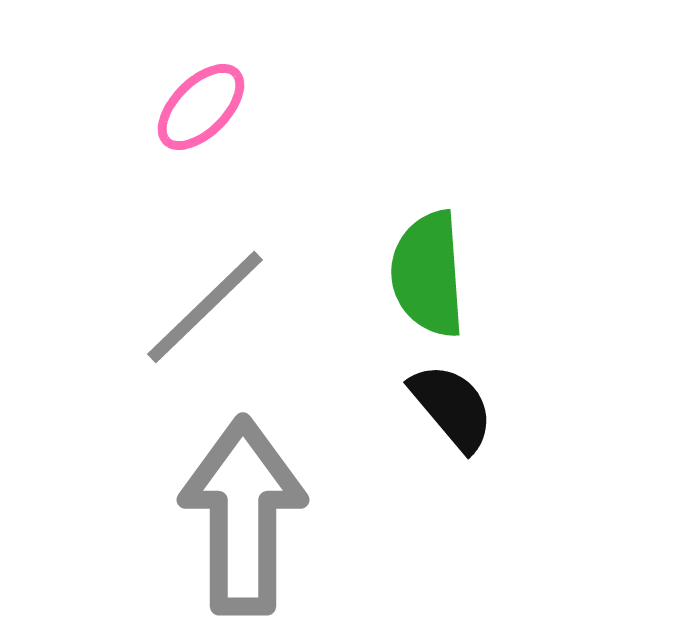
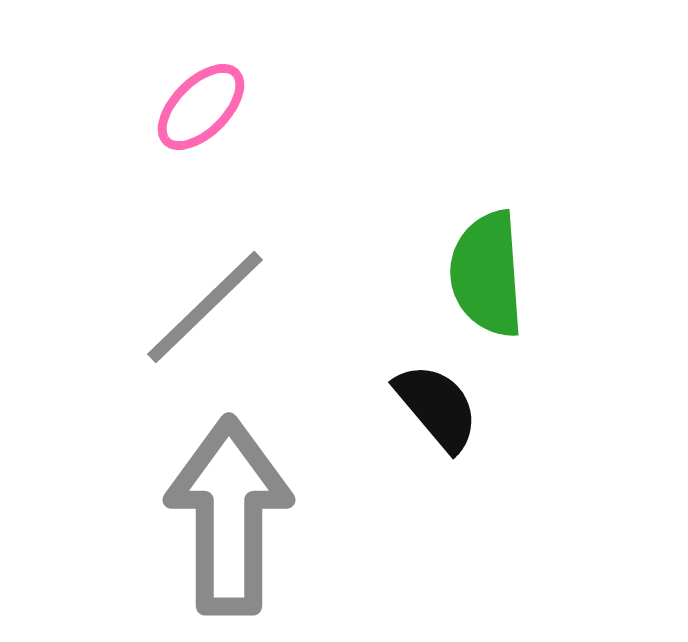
green semicircle: moved 59 px right
black semicircle: moved 15 px left
gray arrow: moved 14 px left
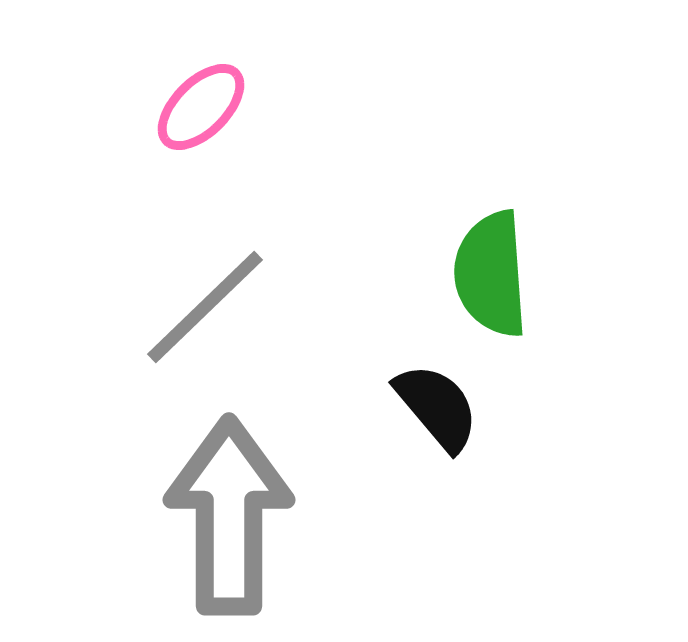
green semicircle: moved 4 px right
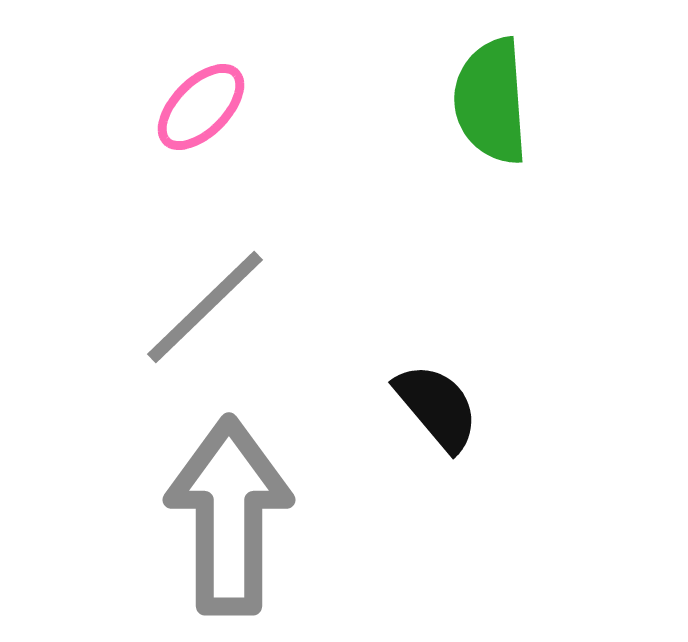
green semicircle: moved 173 px up
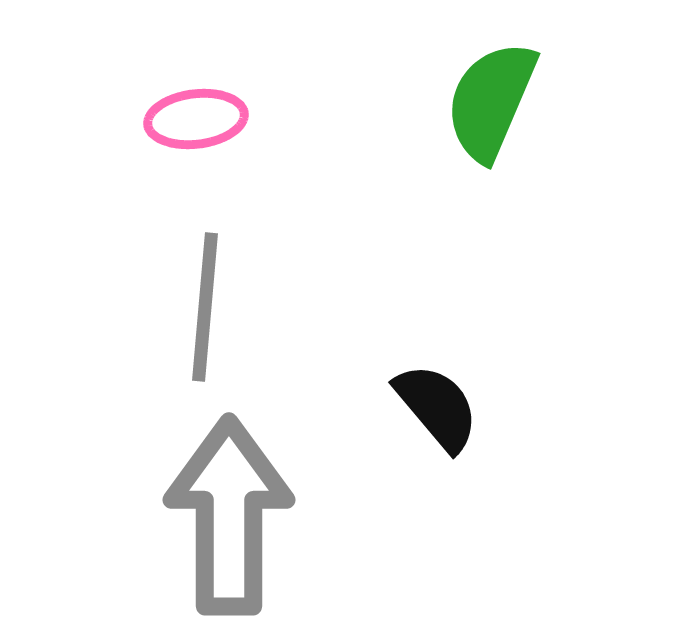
green semicircle: rotated 27 degrees clockwise
pink ellipse: moved 5 px left, 12 px down; rotated 38 degrees clockwise
gray line: rotated 41 degrees counterclockwise
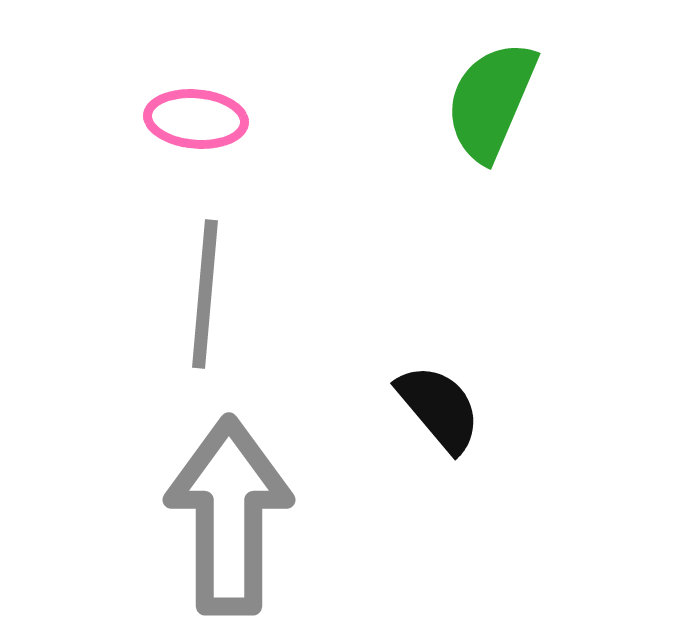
pink ellipse: rotated 12 degrees clockwise
gray line: moved 13 px up
black semicircle: moved 2 px right, 1 px down
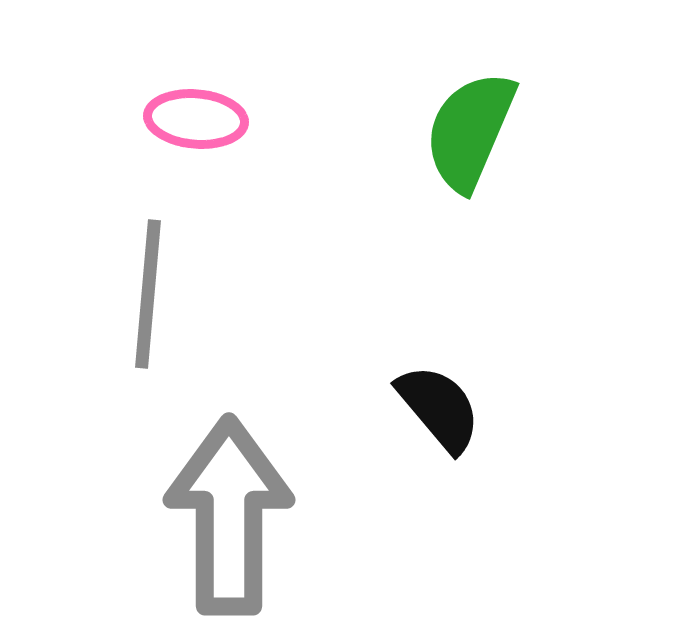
green semicircle: moved 21 px left, 30 px down
gray line: moved 57 px left
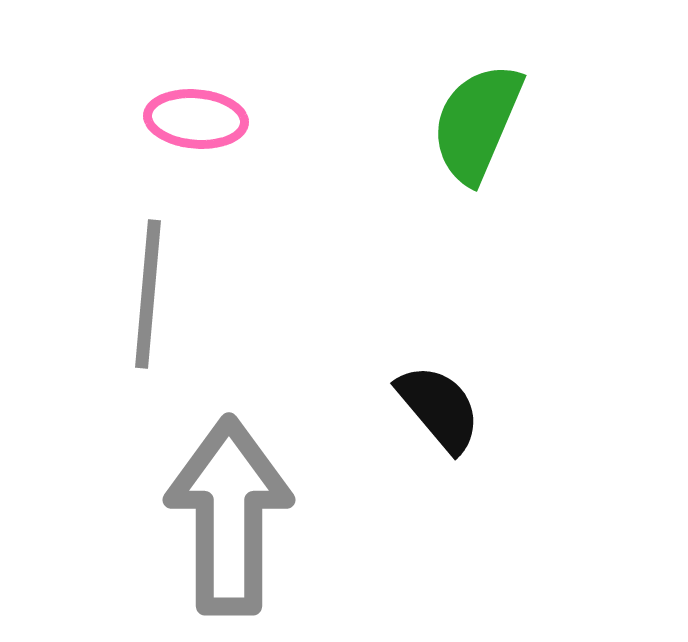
green semicircle: moved 7 px right, 8 px up
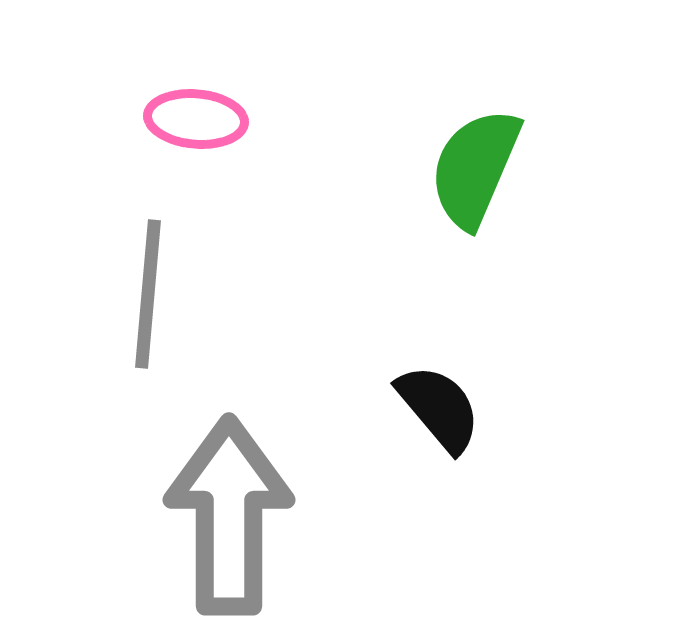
green semicircle: moved 2 px left, 45 px down
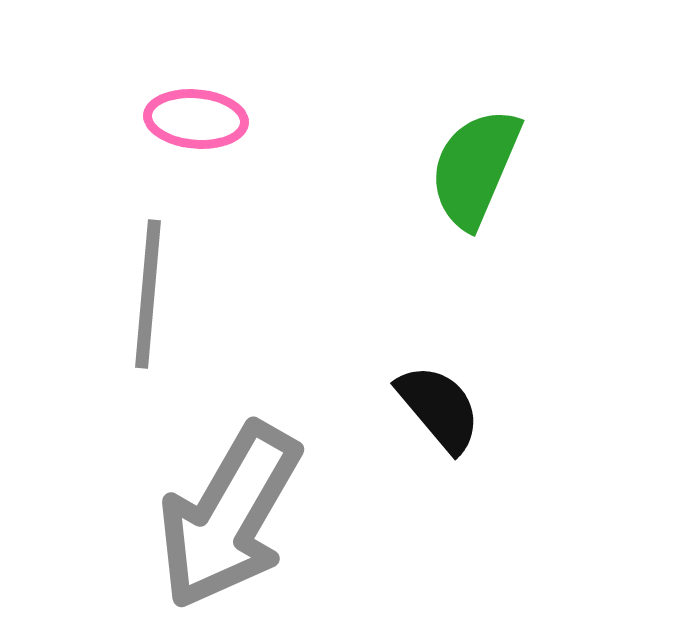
gray arrow: rotated 150 degrees counterclockwise
